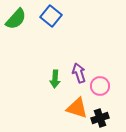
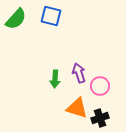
blue square: rotated 25 degrees counterclockwise
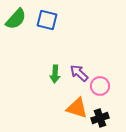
blue square: moved 4 px left, 4 px down
purple arrow: rotated 30 degrees counterclockwise
green arrow: moved 5 px up
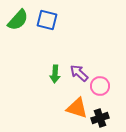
green semicircle: moved 2 px right, 1 px down
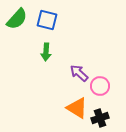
green semicircle: moved 1 px left, 1 px up
green arrow: moved 9 px left, 22 px up
orange triangle: rotated 15 degrees clockwise
